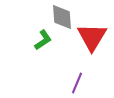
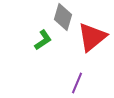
gray diamond: moved 1 px right; rotated 20 degrees clockwise
red triangle: rotated 20 degrees clockwise
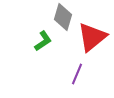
green L-shape: moved 1 px down
purple line: moved 9 px up
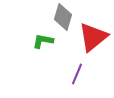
red triangle: moved 1 px right
green L-shape: rotated 135 degrees counterclockwise
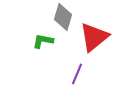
red triangle: moved 1 px right
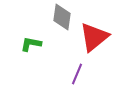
gray diamond: moved 1 px left; rotated 8 degrees counterclockwise
green L-shape: moved 12 px left, 3 px down
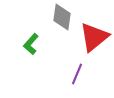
green L-shape: rotated 60 degrees counterclockwise
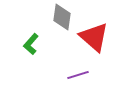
red triangle: rotated 40 degrees counterclockwise
purple line: moved 1 px right, 1 px down; rotated 50 degrees clockwise
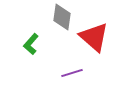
purple line: moved 6 px left, 2 px up
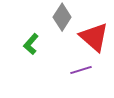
gray diamond: rotated 24 degrees clockwise
purple line: moved 9 px right, 3 px up
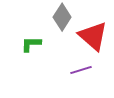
red triangle: moved 1 px left, 1 px up
green L-shape: rotated 50 degrees clockwise
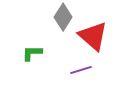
gray diamond: moved 1 px right
green L-shape: moved 1 px right, 9 px down
